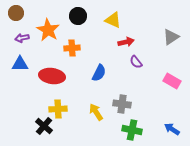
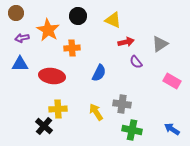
gray triangle: moved 11 px left, 7 px down
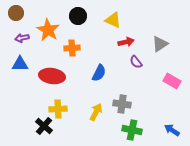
yellow arrow: rotated 60 degrees clockwise
blue arrow: moved 1 px down
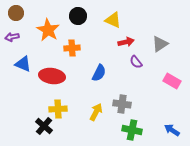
purple arrow: moved 10 px left, 1 px up
blue triangle: moved 3 px right; rotated 24 degrees clockwise
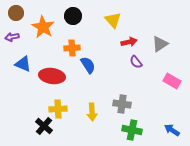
black circle: moved 5 px left
yellow triangle: rotated 24 degrees clockwise
orange star: moved 5 px left, 3 px up
red arrow: moved 3 px right
blue semicircle: moved 11 px left, 8 px up; rotated 60 degrees counterclockwise
yellow arrow: moved 4 px left; rotated 150 degrees clockwise
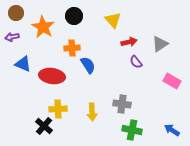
black circle: moved 1 px right
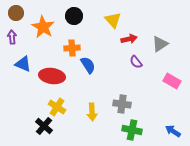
purple arrow: rotated 96 degrees clockwise
red arrow: moved 3 px up
yellow cross: moved 1 px left, 2 px up; rotated 36 degrees clockwise
blue arrow: moved 1 px right, 1 px down
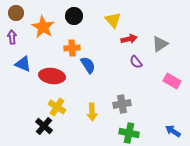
gray cross: rotated 18 degrees counterclockwise
green cross: moved 3 px left, 3 px down
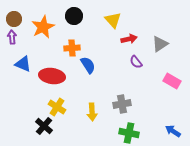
brown circle: moved 2 px left, 6 px down
orange star: rotated 15 degrees clockwise
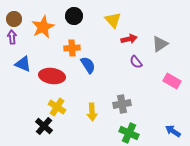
green cross: rotated 12 degrees clockwise
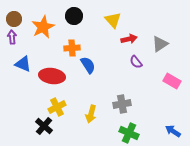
yellow cross: rotated 30 degrees clockwise
yellow arrow: moved 1 px left, 2 px down; rotated 18 degrees clockwise
